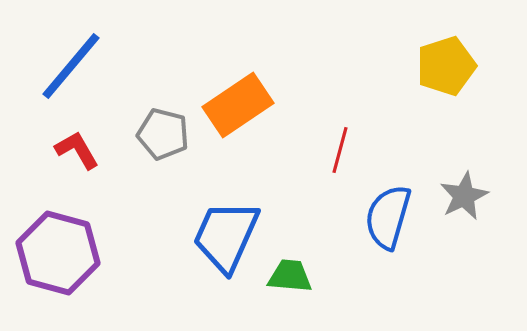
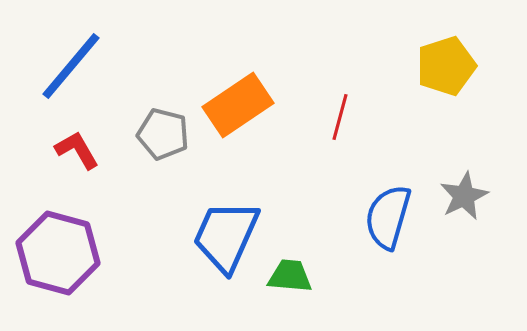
red line: moved 33 px up
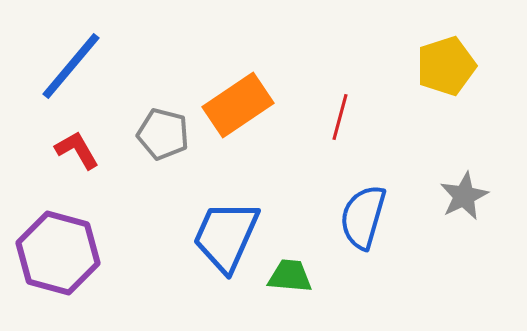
blue semicircle: moved 25 px left
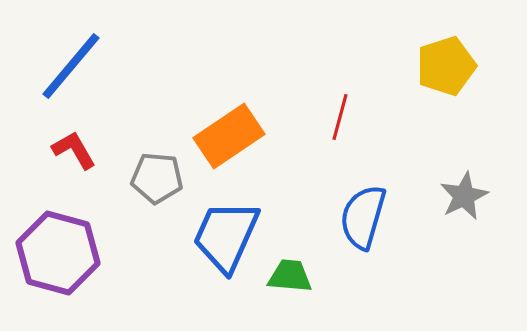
orange rectangle: moved 9 px left, 31 px down
gray pentagon: moved 6 px left, 44 px down; rotated 9 degrees counterclockwise
red L-shape: moved 3 px left
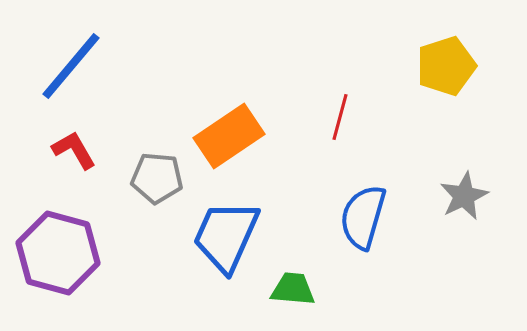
green trapezoid: moved 3 px right, 13 px down
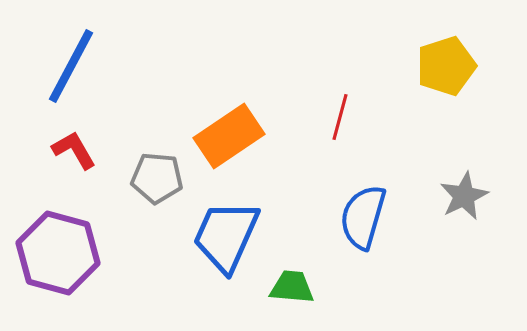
blue line: rotated 12 degrees counterclockwise
green trapezoid: moved 1 px left, 2 px up
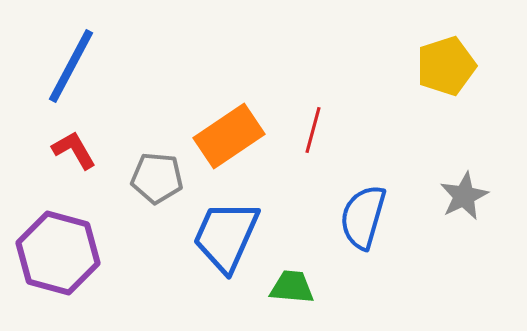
red line: moved 27 px left, 13 px down
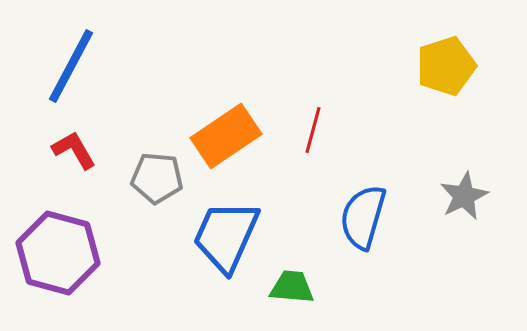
orange rectangle: moved 3 px left
